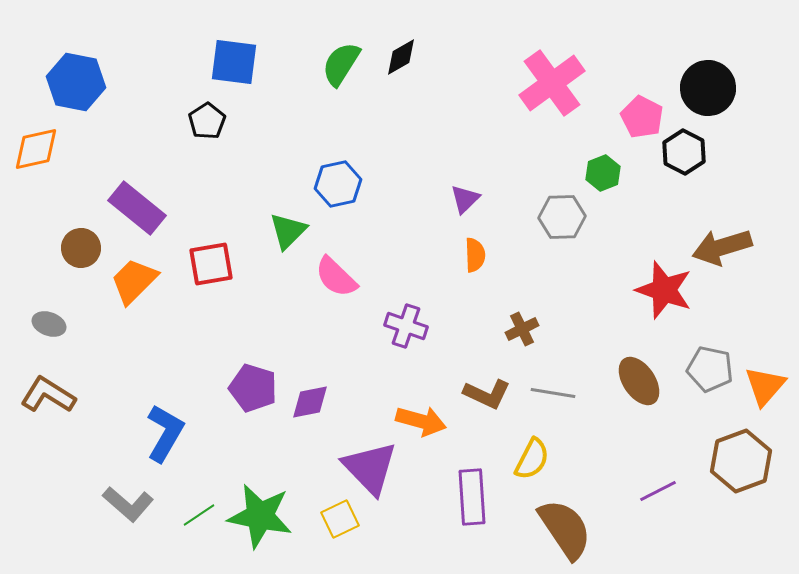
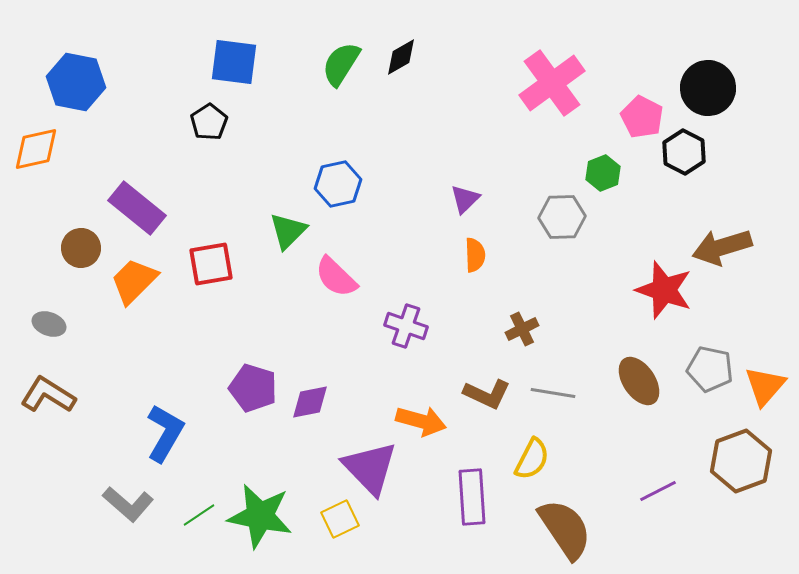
black pentagon at (207, 121): moved 2 px right, 1 px down
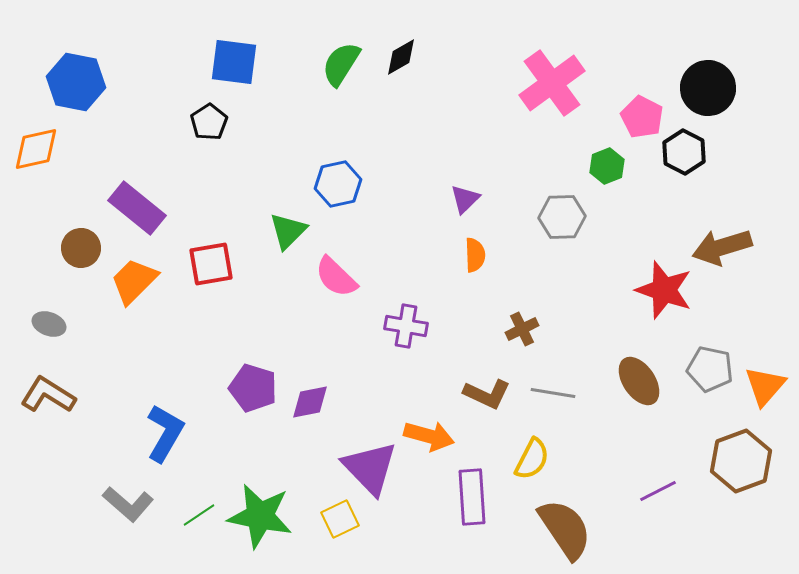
green hexagon at (603, 173): moved 4 px right, 7 px up
purple cross at (406, 326): rotated 9 degrees counterclockwise
orange arrow at (421, 421): moved 8 px right, 15 px down
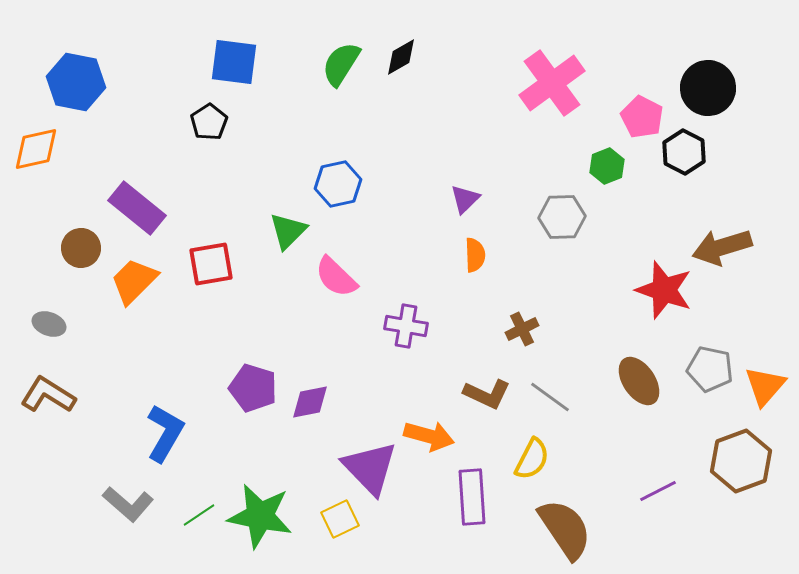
gray line at (553, 393): moved 3 px left, 4 px down; rotated 27 degrees clockwise
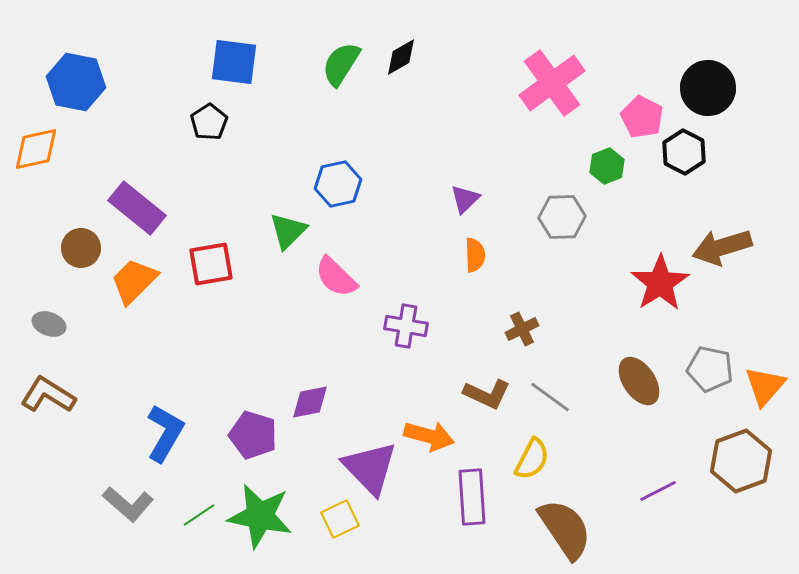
red star at (664, 290): moved 4 px left, 7 px up; rotated 20 degrees clockwise
purple pentagon at (253, 388): moved 47 px down
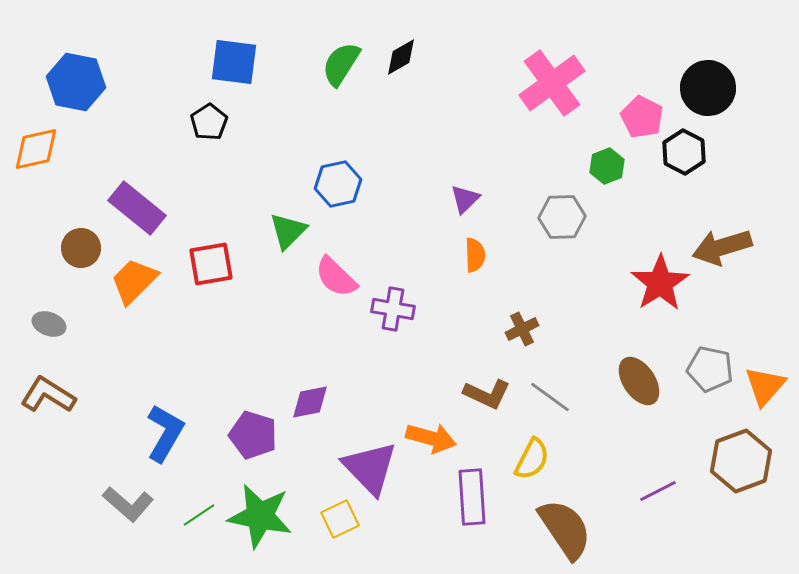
purple cross at (406, 326): moved 13 px left, 17 px up
orange arrow at (429, 436): moved 2 px right, 2 px down
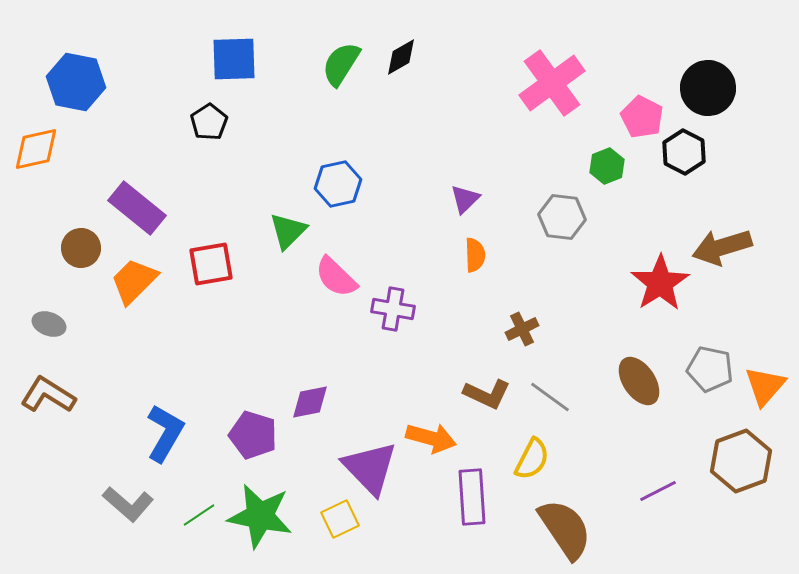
blue square at (234, 62): moved 3 px up; rotated 9 degrees counterclockwise
gray hexagon at (562, 217): rotated 9 degrees clockwise
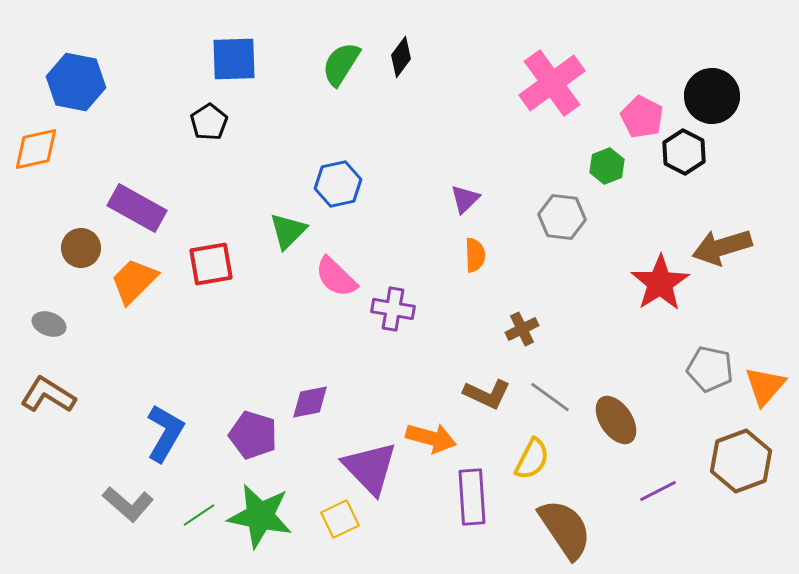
black diamond at (401, 57): rotated 24 degrees counterclockwise
black circle at (708, 88): moved 4 px right, 8 px down
purple rectangle at (137, 208): rotated 10 degrees counterclockwise
brown ellipse at (639, 381): moved 23 px left, 39 px down
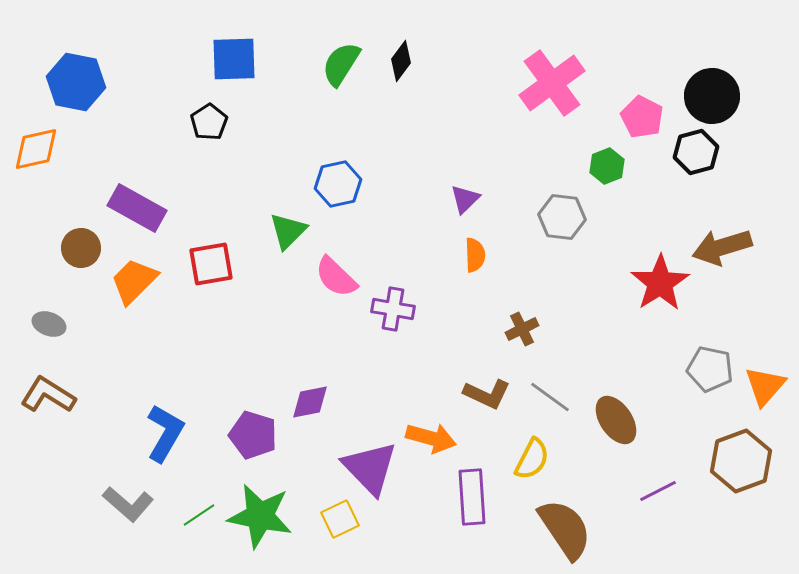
black diamond at (401, 57): moved 4 px down
black hexagon at (684, 152): moved 12 px right; rotated 18 degrees clockwise
